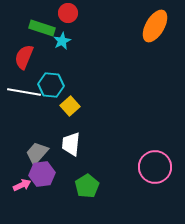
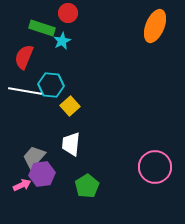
orange ellipse: rotated 8 degrees counterclockwise
white line: moved 1 px right, 1 px up
gray trapezoid: moved 3 px left, 4 px down
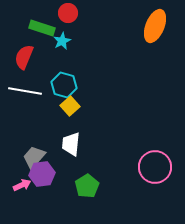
cyan hexagon: moved 13 px right; rotated 10 degrees clockwise
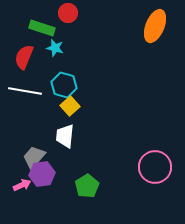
cyan star: moved 7 px left, 7 px down; rotated 30 degrees counterclockwise
white trapezoid: moved 6 px left, 8 px up
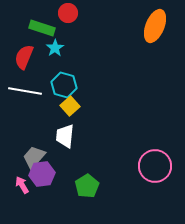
cyan star: rotated 24 degrees clockwise
pink circle: moved 1 px up
pink arrow: rotated 96 degrees counterclockwise
